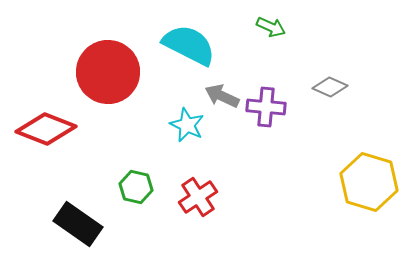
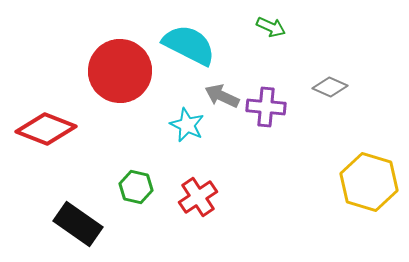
red circle: moved 12 px right, 1 px up
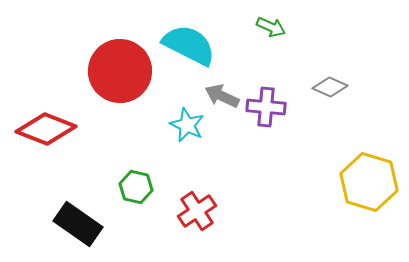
red cross: moved 1 px left, 14 px down
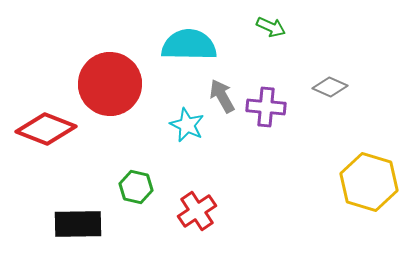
cyan semicircle: rotated 26 degrees counterclockwise
red circle: moved 10 px left, 13 px down
gray arrow: rotated 36 degrees clockwise
black rectangle: rotated 36 degrees counterclockwise
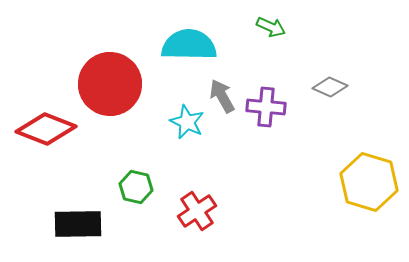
cyan star: moved 3 px up
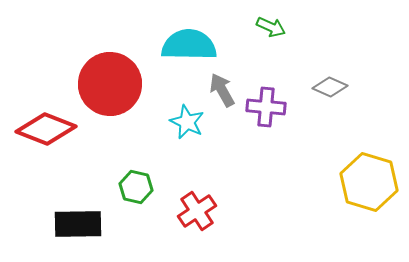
gray arrow: moved 6 px up
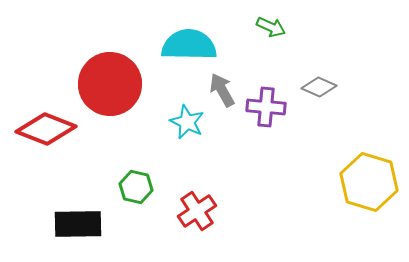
gray diamond: moved 11 px left
